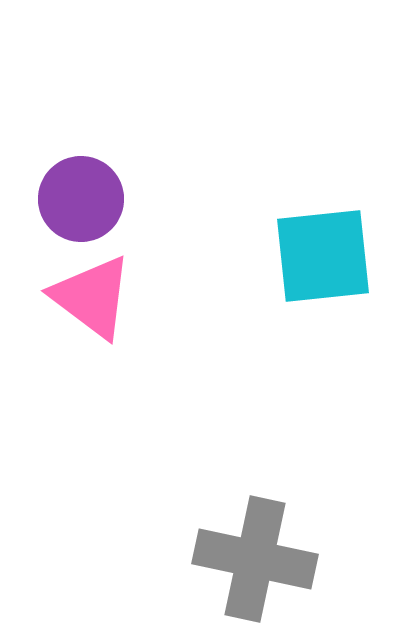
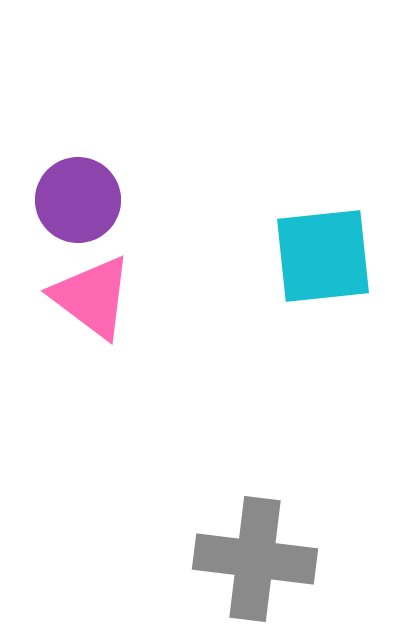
purple circle: moved 3 px left, 1 px down
gray cross: rotated 5 degrees counterclockwise
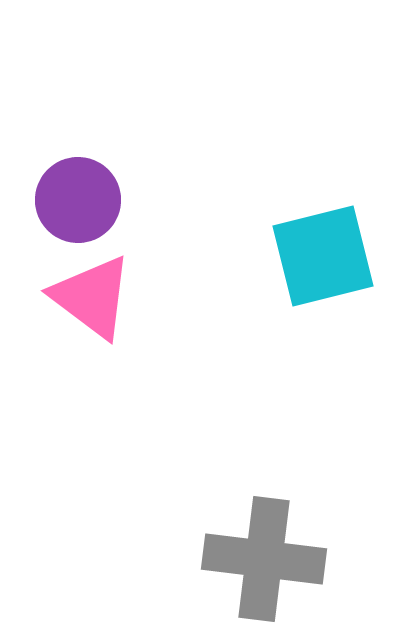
cyan square: rotated 8 degrees counterclockwise
gray cross: moved 9 px right
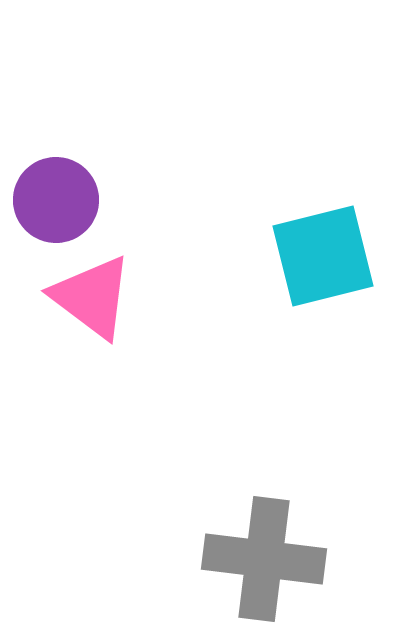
purple circle: moved 22 px left
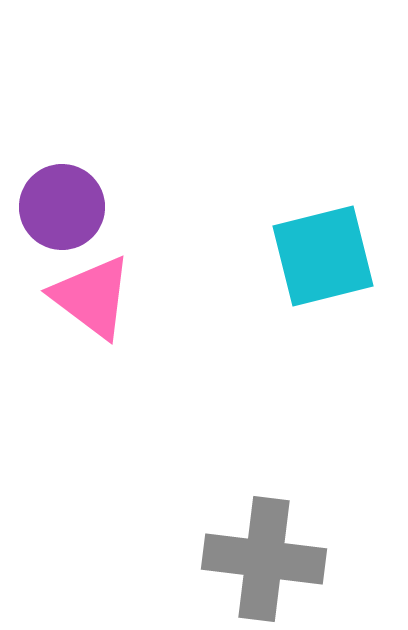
purple circle: moved 6 px right, 7 px down
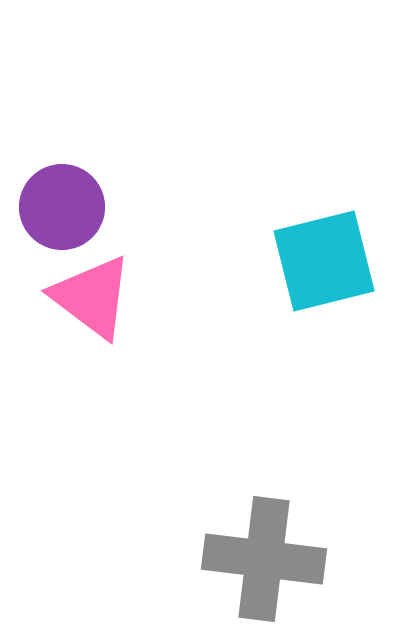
cyan square: moved 1 px right, 5 px down
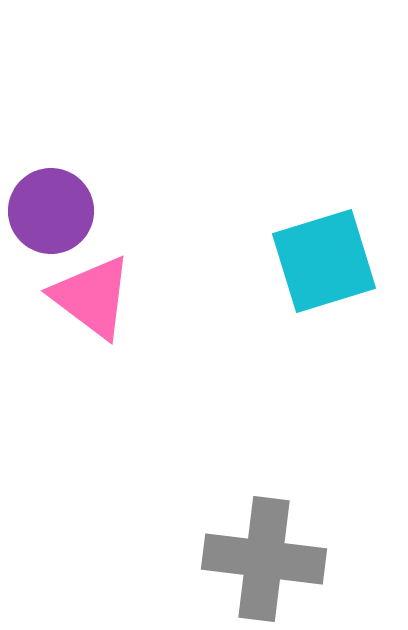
purple circle: moved 11 px left, 4 px down
cyan square: rotated 3 degrees counterclockwise
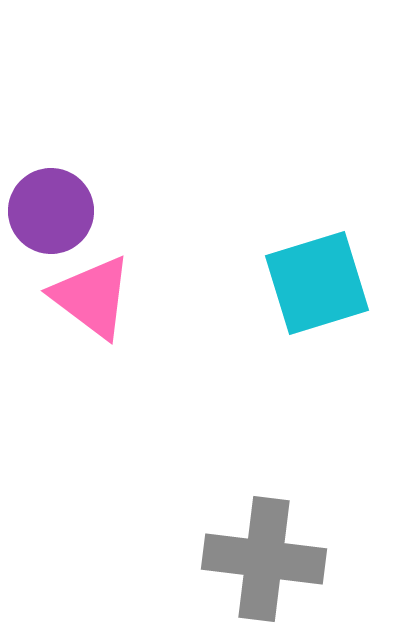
cyan square: moved 7 px left, 22 px down
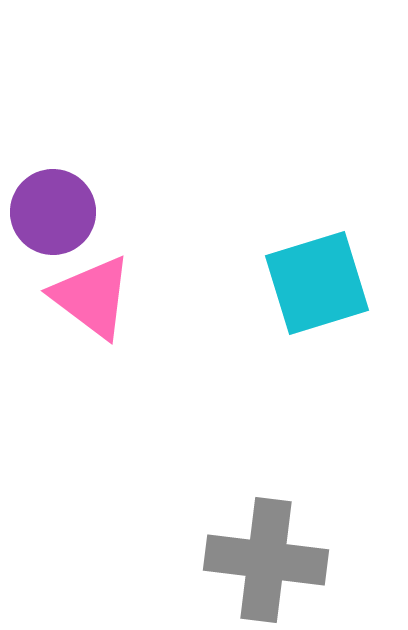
purple circle: moved 2 px right, 1 px down
gray cross: moved 2 px right, 1 px down
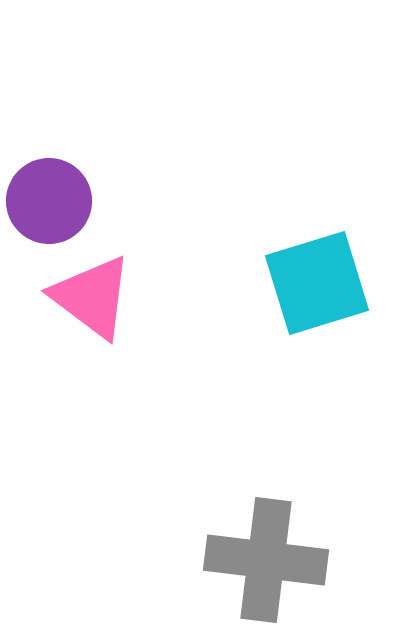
purple circle: moved 4 px left, 11 px up
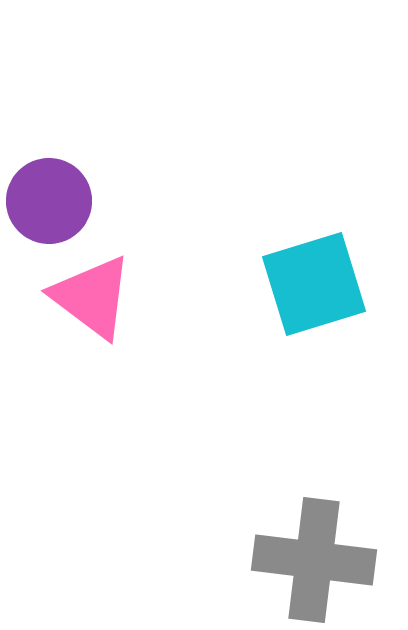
cyan square: moved 3 px left, 1 px down
gray cross: moved 48 px right
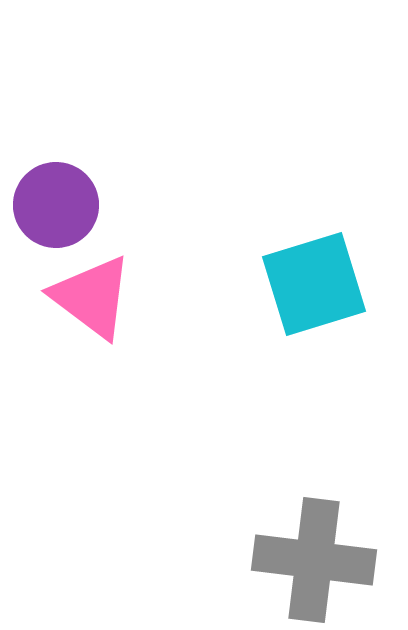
purple circle: moved 7 px right, 4 px down
